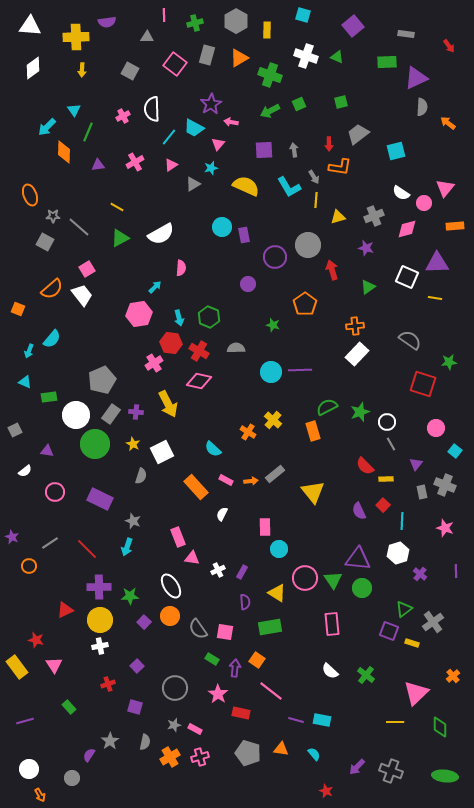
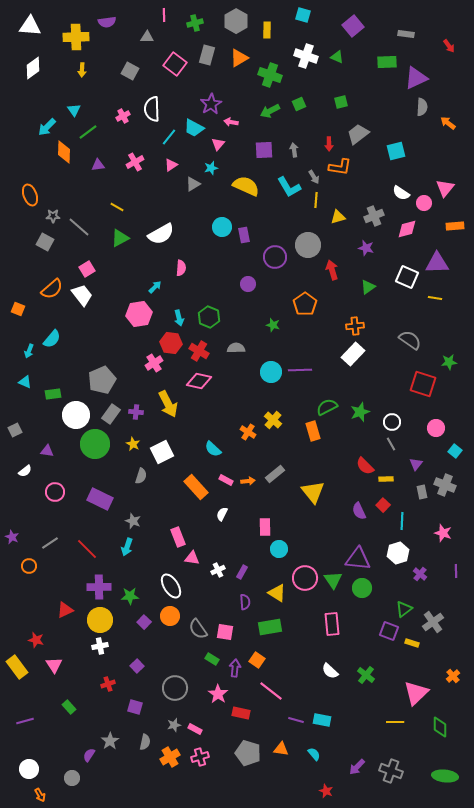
green line at (88, 132): rotated 30 degrees clockwise
white rectangle at (357, 354): moved 4 px left
green rectangle at (49, 397): moved 4 px right, 3 px up
white circle at (387, 422): moved 5 px right
orange arrow at (251, 481): moved 3 px left
pink star at (445, 528): moved 2 px left, 5 px down
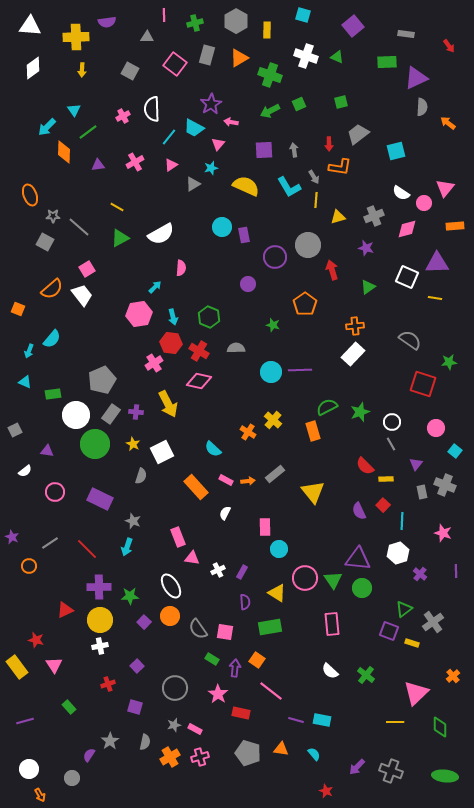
cyan arrow at (179, 318): moved 6 px left, 1 px up
white semicircle at (222, 514): moved 3 px right, 1 px up
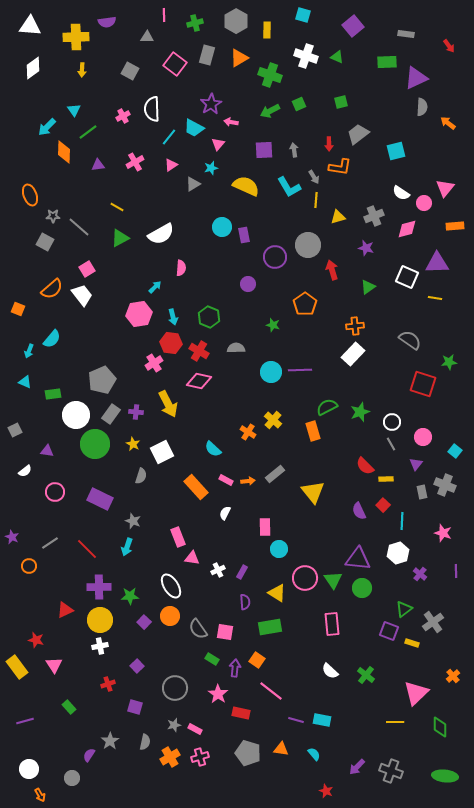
pink circle at (436, 428): moved 13 px left, 9 px down
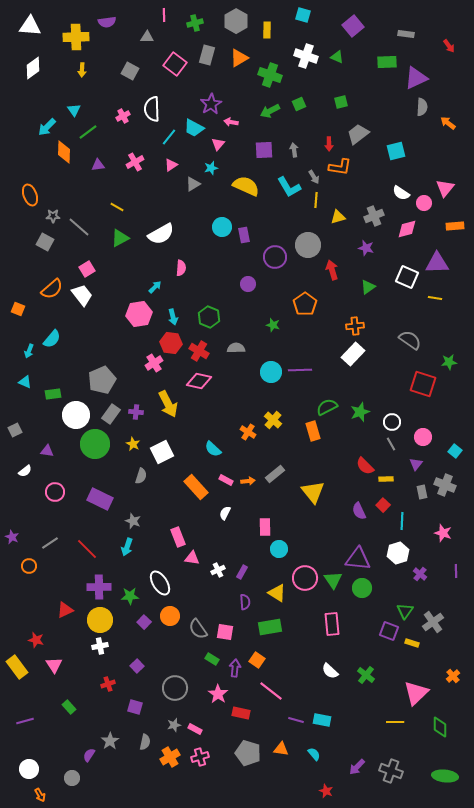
white ellipse at (171, 586): moved 11 px left, 3 px up
green triangle at (404, 609): moved 1 px right, 2 px down; rotated 18 degrees counterclockwise
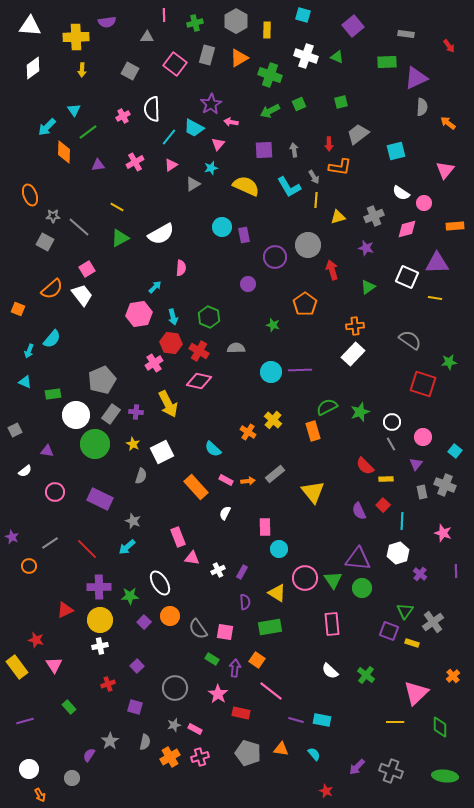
pink triangle at (445, 188): moved 18 px up
cyan arrow at (127, 547): rotated 30 degrees clockwise
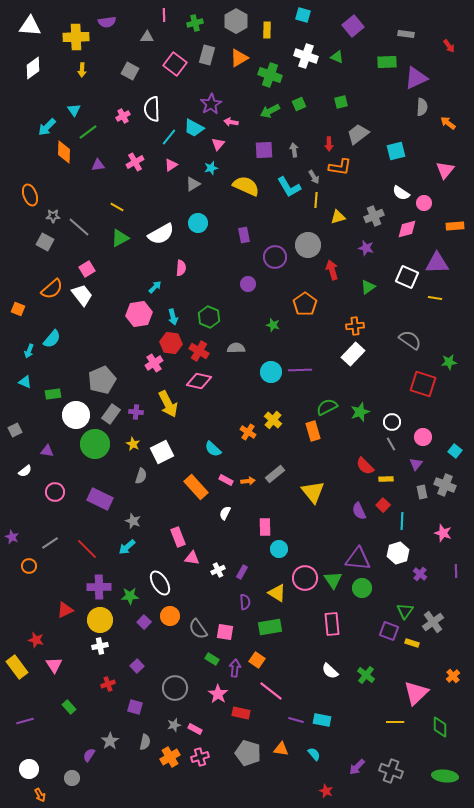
cyan circle at (222, 227): moved 24 px left, 4 px up
